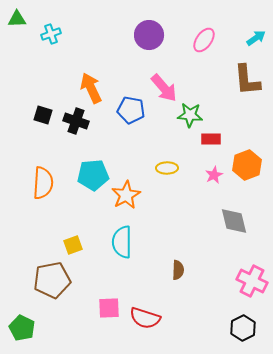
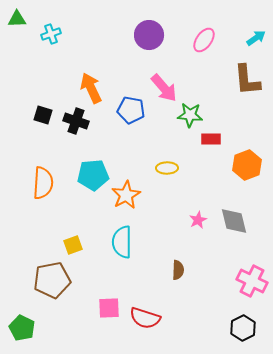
pink star: moved 16 px left, 45 px down
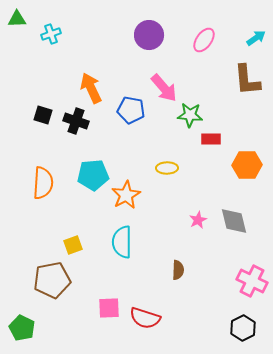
orange hexagon: rotated 20 degrees clockwise
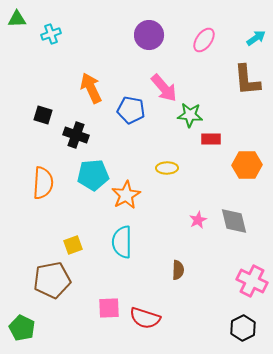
black cross: moved 14 px down
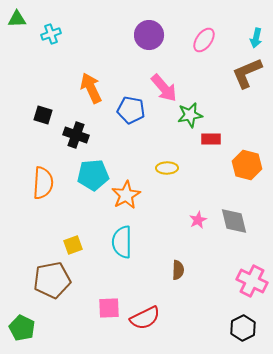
cyan arrow: rotated 138 degrees clockwise
brown L-shape: moved 7 px up; rotated 72 degrees clockwise
green star: rotated 15 degrees counterclockwise
orange hexagon: rotated 16 degrees clockwise
red semicircle: rotated 44 degrees counterclockwise
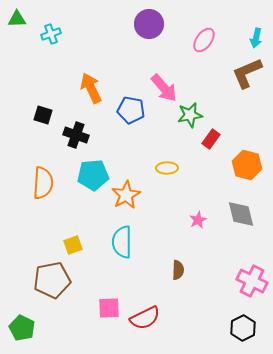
purple circle: moved 11 px up
red rectangle: rotated 54 degrees counterclockwise
gray diamond: moved 7 px right, 7 px up
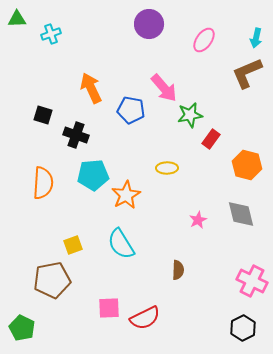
cyan semicircle: moved 1 px left, 2 px down; rotated 32 degrees counterclockwise
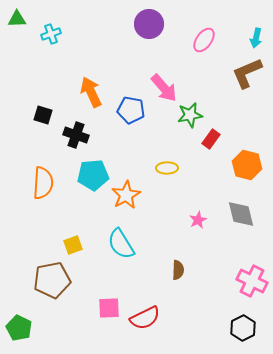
orange arrow: moved 4 px down
green pentagon: moved 3 px left
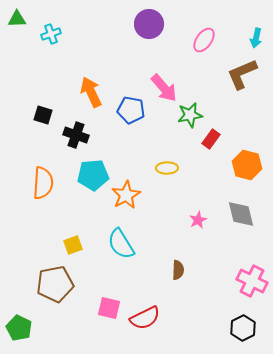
brown L-shape: moved 5 px left, 1 px down
brown pentagon: moved 3 px right, 4 px down
pink square: rotated 15 degrees clockwise
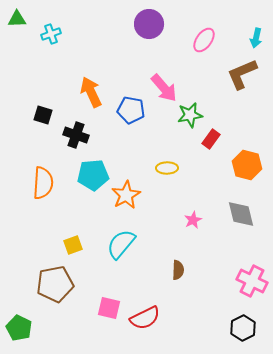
pink star: moved 5 px left
cyan semicircle: rotated 72 degrees clockwise
